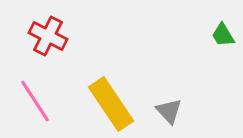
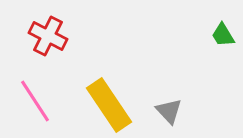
yellow rectangle: moved 2 px left, 1 px down
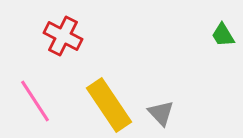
red cross: moved 15 px right
gray triangle: moved 8 px left, 2 px down
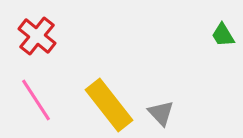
red cross: moved 26 px left; rotated 12 degrees clockwise
pink line: moved 1 px right, 1 px up
yellow rectangle: rotated 4 degrees counterclockwise
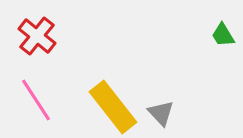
yellow rectangle: moved 4 px right, 2 px down
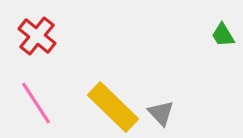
pink line: moved 3 px down
yellow rectangle: rotated 8 degrees counterclockwise
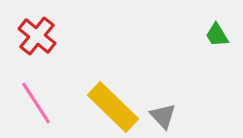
green trapezoid: moved 6 px left
gray triangle: moved 2 px right, 3 px down
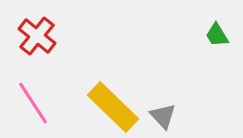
pink line: moved 3 px left
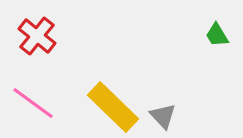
pink line: rotated 21 degrees counterclockwise
